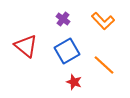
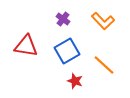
red triangle: rotated 30 degrees counterclockwise
red star: moved 1 px right, 1 px up
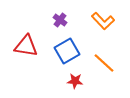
purple cross: moved 3 px left, 1 px down
orange line: moved 2 px up
red star: rotated 14 degrees counterclockwise
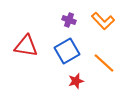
purple cross: moved 9 px right; rotated 16 degrees counterclockwise
red star: moved 1 px right; rotated 21 degrees counterclockwise
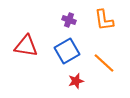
orange L-shape: moved 1 px right, 1 px up; rotated 35 degrees clockwise
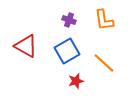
red triangle: rotated 20 degrees clockwise
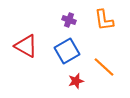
orange line: moved 4 px down
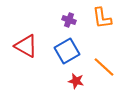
orange L-shape: moved 2 px left, 2 px up
red star: rotated 28 degrees clockwise
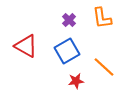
purple cross: rotated 24 degrees clockwise
red star: rotated 21 degrees counterclockwise
